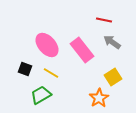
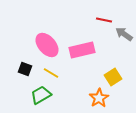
gray arrow: moved 12 px right, 8 px up
pink rectangle: rotated 65 degrees counterclockwise
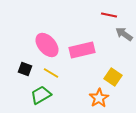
red line: moved 5 px right, 5 px up
yellow square: rotated 24 degrees counterclockwise
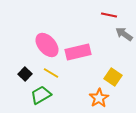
pink rectangle: moved 4 px left, 2 px down
black square: moved 5 px down; rotated 24 degrees clockwise
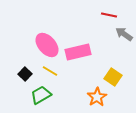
yellow line: moved 1 px left, 2 px up
orange star: moved 2 px left, 1 px up
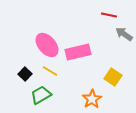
orange star: moved 5 px left, 2 px down
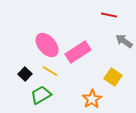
gray arrow: moved 7 px down
pink rectangle: rotated 20 degrees counterclockwise
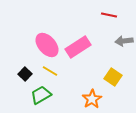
gray arrow: rotated 42 degrees counterclockwise
pink rectangle: moved 5 px up
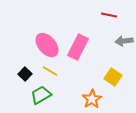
pink rectangle: rotated 30 degrees counterclockwise
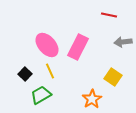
gray arrow: moved 1 px left, 1 px down
yellow line: rotated 35 degrees clockwise
